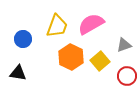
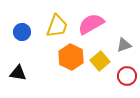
blue circle: moved 1 px left, 7 px up
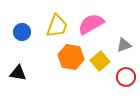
orange hexagon: rotated 15 degrees counterclockwise
red circle: moved 1 px left, 1 px down
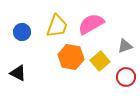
gray triangle: moved 1 px right, 1 px down
black triangle: rotated 18 degrees clockwise
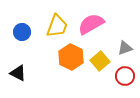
gray triangle: moved 2 px down
orange hexagon: rotated 15 degrees clockwise
red circle: moved 1 px left, 1 px up
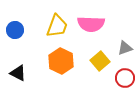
pink semicircle: rotated 148 degrees counterclockwise
blue circle: moved 7 px left, 2 px up
orange hexagon: moved 10 px left, 4 px down
red circle: moved 2 px down
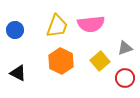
pink semicircle: rotated 8 degrees counterclockwise
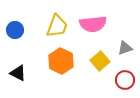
pink semicircle: moved 2 px right
red circle: moved 2 px down
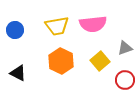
yellow trapezoid: rotated 60 degrees clockwise
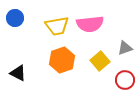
pink semicircle: moved 3 px left
blue circle: moved 12 px up
orange hexagon: moved 1 px right, 1 px up; rotated 15 degrees clockwise
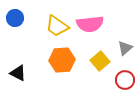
yellow trapezoid: rotated 45 degrees clockwise
gray triangle: rotated 21 degrees counterclockwise
orange hexagon: rotated 15 degrees clockwise
